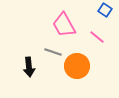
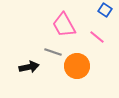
black arrow: rotated 96 degrees counterclockwise
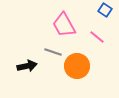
black arrow: moved 2 px left, 1 px up
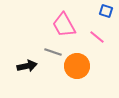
blue square: moved 1 px right, 1 px down; rotated 16 degrees counterclockwise
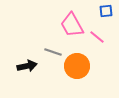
blue square: rotated 24 degrees counterclockwise
pink trapezoid: moved 8 px right
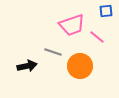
pink trapezoid: rotated 80 degrees counterclockwise
orange circle: moved 3 px right
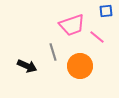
gray line: rotated 54 degrees clockwise
black arrow: rotated 36 degrees clockwise
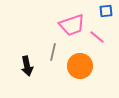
gray line: rotated 30 degrees clockwise
black arrow: rotated 54 degrees clockwise
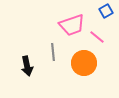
blue square: rotated 24 degrees counterclockwise
gray line: rotated 18 degrees counterclockwise
orange circle: moved 4 px right, 3 px up
